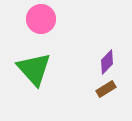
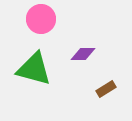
purple diamond: moved 24 px left, 8 px up; rotated 45 degrees clockwise
green triangle: rotated 33 degrees counterclockwise
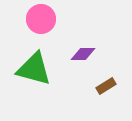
brown rectangle: moved 3 px up
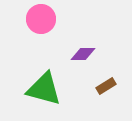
green triangle: moved 10 px right, 20 px down
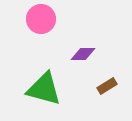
brown rectangle: moved 1 px right
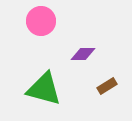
pink circle: moved 2 px down
